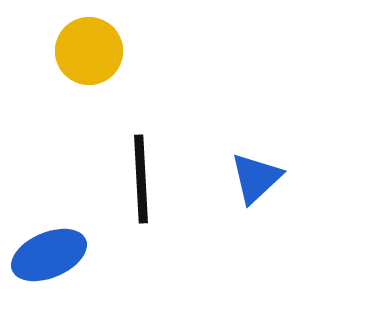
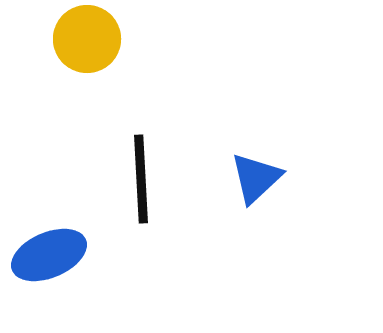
yellow circle: moved 2 px left, 12 px up
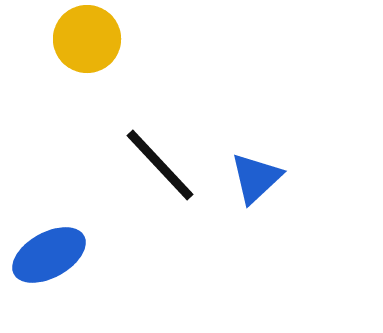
black line: moved 19 px right, 14 px up; rotated 40 degrees counterclockwise
blue ellipse: rotated 6 degrees counterclockwise
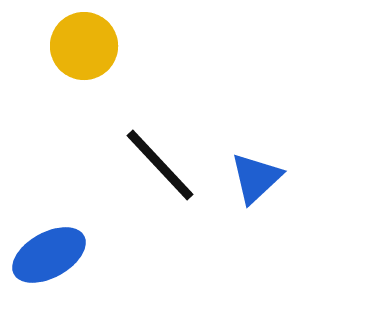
yellow circle: moved 3 px left, 7 px down
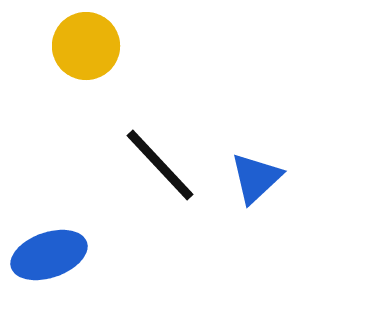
yellow circle: moved 2 px right
blue ellipse: rotated 10 degrees clockwise
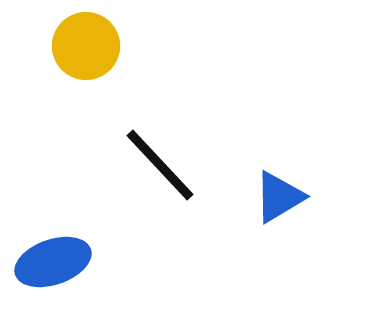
blue triangle: moved 23 px right, 19 px down; rotated 12 degrees clockwise
blue ellipse: moved 4 px right, 7 px down
